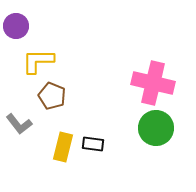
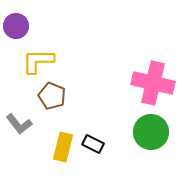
green circle: moved 5 px left, 4 px down
black rectangle: rotated 20 degrees clockwise
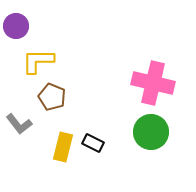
brown pentagon: moved 1 px down
black rectangle: moved 1 px up
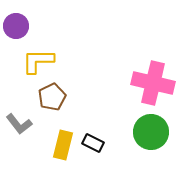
brown pentagon: rotated 24 degrees clockwise
yellow rectangle: moved 2 px up
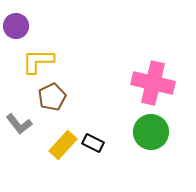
yellow rectangle: rotated 28 degrees clockwise
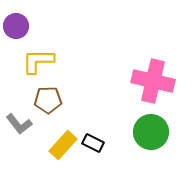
pink cross: moved 2 px up
brown pentagon: moved 4 px left, 3 px down; rotated 24 degrees clockwise
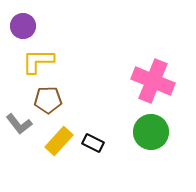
purple circle: moved 7 px right
pink cross: rotated 9 degrees clockwise
yellow rectangle: moved 4 px left, 4 px up
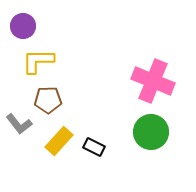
black rectangle: moved 1 px right, 4 px down
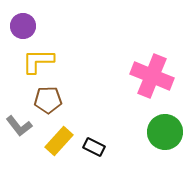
pink cross: moved 1 px left, 5 px up
gray L-shape: moved 2 px down
green circle: moved 14 px right
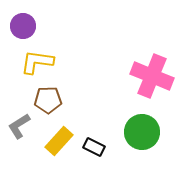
yellow L-shape: moved 1 px left, 1 px down; rotated 8 degrees clockwise
gray L-shape: rotated 96 degrees clockwise
green circle: moved 23 px left
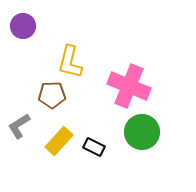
yellow L-shape: moved 33 px right; rotated 84 degrees counterclockwise
pink cross: moved 23 px left, 10 px down
brown pentagon: moved 4 px right, 5 px up
